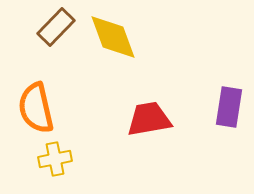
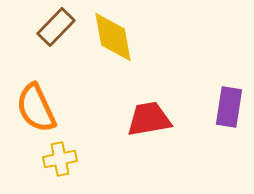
yellow diamond: rotated 10 degrees clockwise
orange semicircle: rotated 12 degrees counterclockwise
yellow cross: moved 5 px right
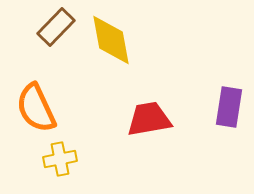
yellow diamond: moved 2 px left, 3 px down
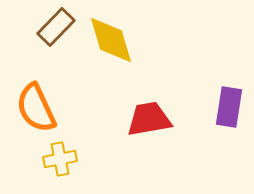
yellow diamond: rotated 6 degrees counterclockwise
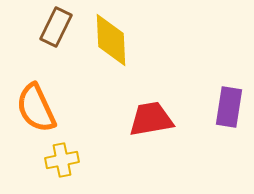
brown rectangle: rotated 18 degrees counterclockwise
yellow diamond: rotated 14 degrees clockwise
red trapezoid: moved 2 px right
yellow cross: moved 2 px right, 1 px down
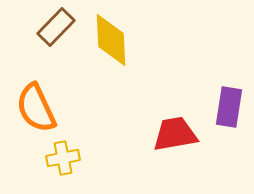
brown rectangle: rotated 18 degrees clockwise
red trapezoid: moved 24 px right, 15 px down
yellow cross: moved 1 px right, 2 px up
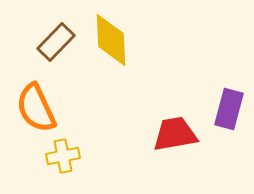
brown rectangle: moved 15 px down
purple rectangle: moved 2 px down; rotated 6 degrees clockwise
yellow cross: moved 2 px up
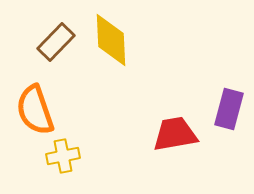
orange semicircle: moved 1 px left, 2 px down; rotated 6 degrees clockwise
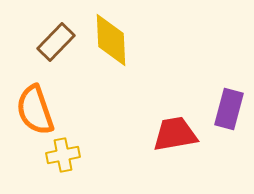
yellow cross: moved 1 px up
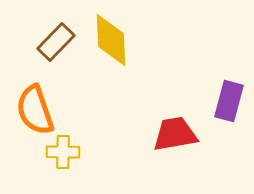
purple rectangle: moved 8 px up
yellow cross: moved 3 px up; rotated 12 degrees clockwise
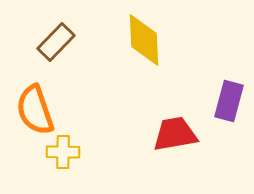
yellow diamond: moved 33 px right
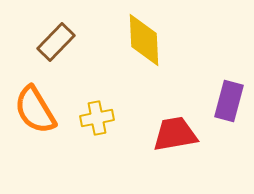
orange semicircle: rotated 12 degrees counterclockwise
yellow cross: moved 34 px right, 34 px up; rotated 12 degrees counterclockwise
